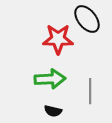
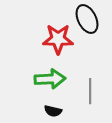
black ellipse: rotated 12 degrees clockwise
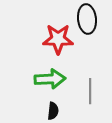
black ellipse: rotated 20 degrees clockwise
black semicircle: rotated 96 degrees counterclockwise
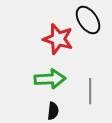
black ellipse: moved 1 px right, 1 px down; rotated 28 degrees counterclockwise
red star: rotated 16 degrees clockwise
